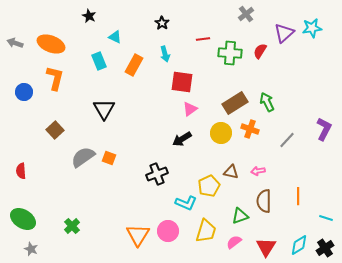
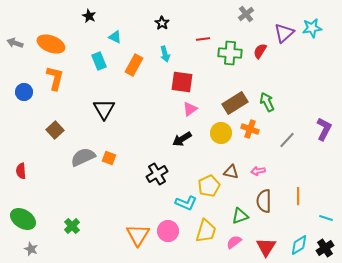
gray semicircle at (83, 157): rotated 10 degrees clockwise
black cross at (157, 174): rotated 10 degrees counterclockwise
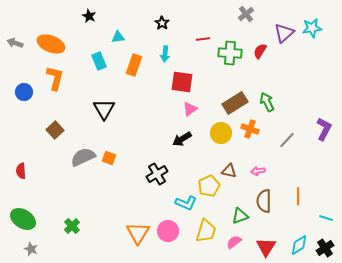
cyan triangle at (115, 37): moved 3 px right; rotated 32 degrees counterclockwise
cyan arrow at (165, 54): rotated 21 degrees clockwise
orange rectangle at (134, 65): rotated 10 degrees counterclockwise
brown triangle at (231, 172): moved 2 px left, 1 px up
orange triangle at (138, 235): moved 2 px up
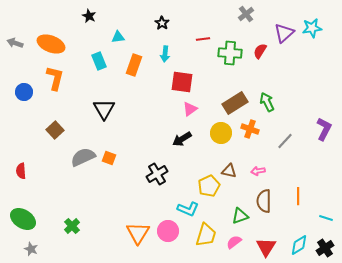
gray line at (287, 140): moved 2 px left, 1 px down
cyan L-shape at (186, 203): moved 2 px right, 6 px down
yellow trapezoid at (206, 231): moved 4 px down
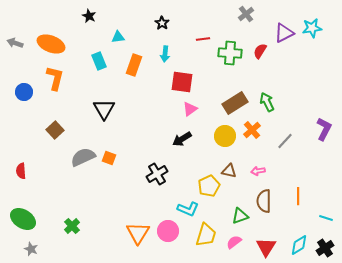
purple triangle at (284, 33): rotated 15 degrees clockwise
orange cross at (250, 129): moved 2 px right, 1 px down; rotated 30 degrees clockwise
yellow circle at (221, 133): moved 4 px right, 3 px down
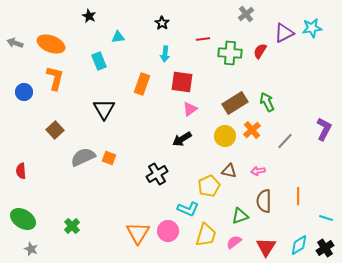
orange rectangle at (134, 65): moved 8 px right, 19 px down
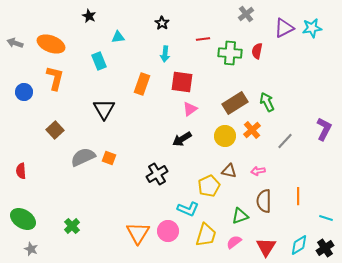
purple triangle at (284, 33): moved 5 px up
red semicircle at (260, 51): moved 3 px left; rotated 21 degrees counterclockwise
